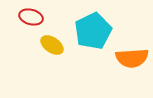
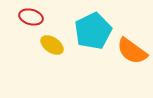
orange semicircle: moved 7 px up; rotated 40 degrees clockwise
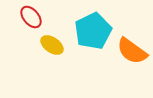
red ellipse: rotated 35 degrees clockwise
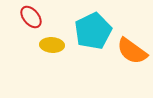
yellow ellipse: rotated 30 degrees counterclockwise
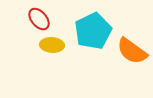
red ellipse: moved 8 px right, 2 px down
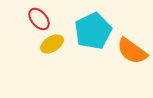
yellow ellipse: moved 1 px up; rotated 35 degrees counterclockwise
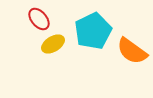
yellow ellipse: moved 1 px right
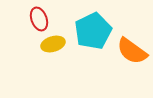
red ellipse: rotated 20 degrees clockwise
yellow ellipse: rotated 15 degrees clockwise
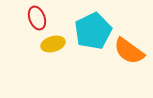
red ellipse: moved 2 px left, 1 px up
orange semicircle: moved 3 px left
